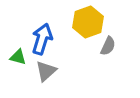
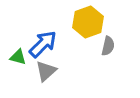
blue arrow: moved 1 px right, 5 px down; rotated 28 degrees clockwise
gray semicircle: rotated 12 degrees counterclockwise
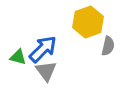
blue arrow: moved 5 px down
gray triangle: rotated 25 degrees counterclockwise
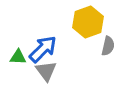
green triangle: rotated 12 degrees counterclockwise
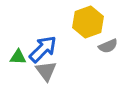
gray semicircle: rotated 54 degrees clockwise
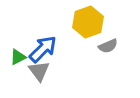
green triangle: rotated 30 degrees counterclockwise
gray triangle: moved 7 px left
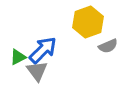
blue arrow: moved 1 px down
gray triangle: moved 2 px left
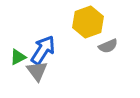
blue arrow: rotated 12 degrees counterclockwise
